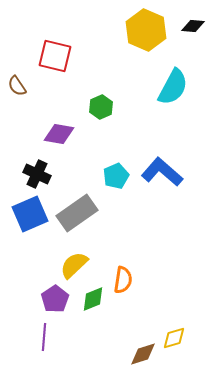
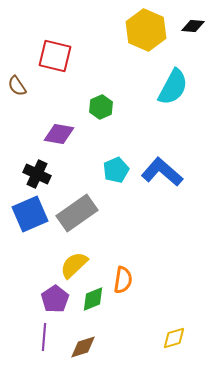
cyan pentagon: moved 6 px up
brown diamond: moved 60 px left, 7 px up
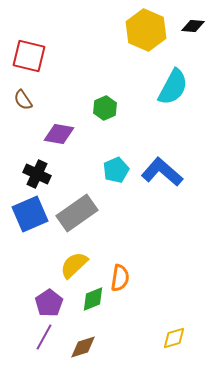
red square: moved 26 px left
brown semicircle: moved 6 px right, 14 px down
green hexagon: moved 4 px right, 1 px down
orange semicircle: moved 3 px left, 2 px up
purple pentagon: moved 6 px left, 4 px down
purple line: rotated 24 degrees clockwise
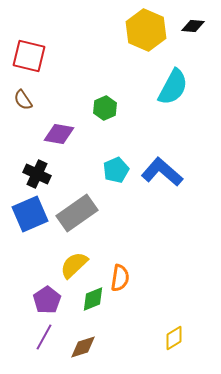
purple pentagon: moved 2 px left, 3 px up
yellow diamond: rotated 15 degrees counterclockwise
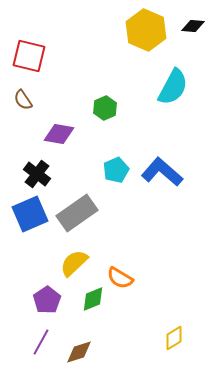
black cross: rotated 12 degrees clockwise
yellow semicircle: moved 2 px up
orange semicircle: rotated 112 degrees clockwise
purple line: moved 3 px left, 5 px down
brown diamond: moved 4 px left, 5 px down
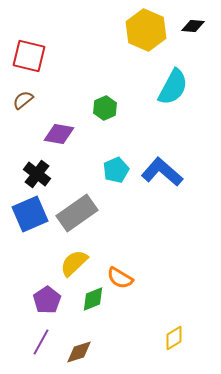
brown semicircle: rotated 85 degrees clockwise
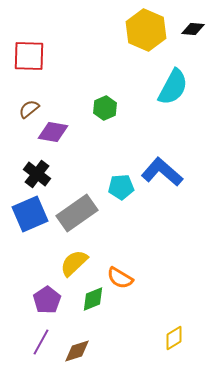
black diamond: moved 3 px down
red square: rotated 12 degrees counterclockwise
brown semicircle: moved 6 px right, 9 px down
purple diamond: moved 6 px left, 2 px up
cyan pentagon: moved 5 px right, 17 px down; rotated 20 degrees clockwise
brown diamond: moved 2 px left, 1 px up
